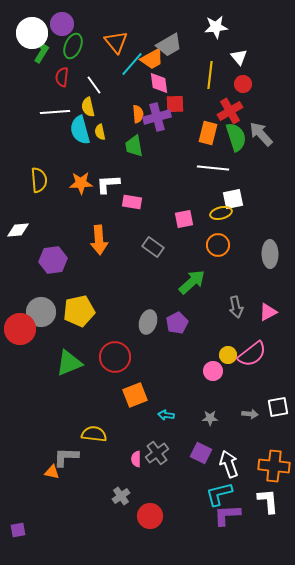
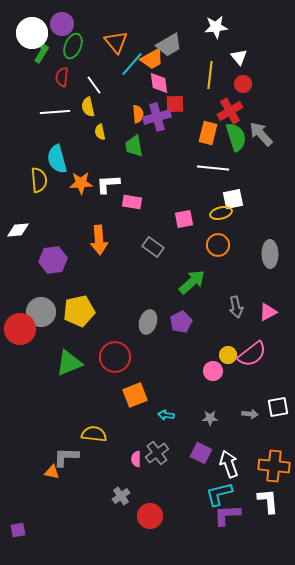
cyan semicircle at (80, 130): moved 23 px left, 29 px down
purple pentagon at (177, 323): moved 4 px right, 1 px up
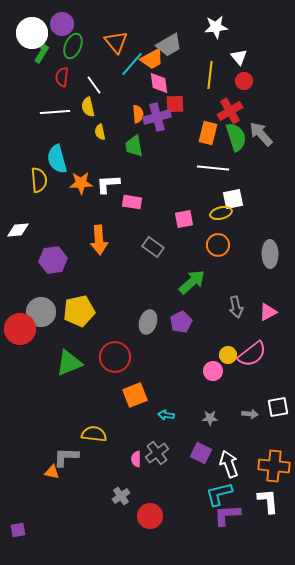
red circle at (243, 84): moved 1 px right, 3 px up
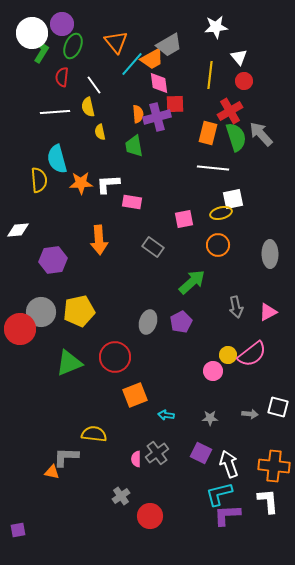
white square at (278, 407): rotated 25 degrees clockwise
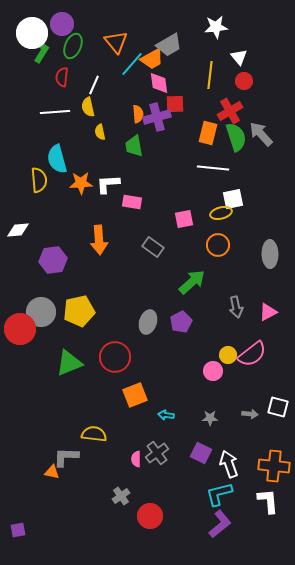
white line at (94, 85): rotated 60 degrees clockwise
purple L-shape at (227, 515): moved 7 px left, 9 px down; rotated 144 degrees clockwise
